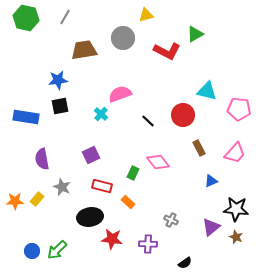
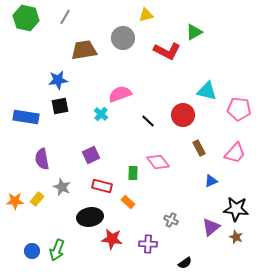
green triangle: moved 1 px left, 2 px up
green rectangle: rotated 24 degrees counterclockwise
green arrow: rotated 25 degrees counterclockwise
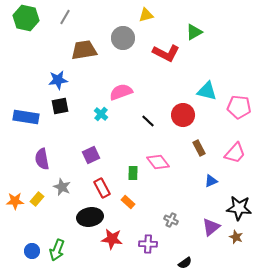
red L-shape: moved 1 px left, 2 px down
pink semicircle: moved 1 px right, 2 px up
pink pentagon: moved 2 px up
red rectangle: moved 2 px down; rotated 48 degrees clockwise
black star: moved 3 px right, 1 px up
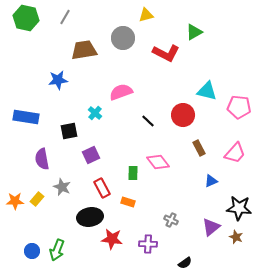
black square: moved 9 px right, 25 px down
cyan cross: moved 6 px left, 1 px up
orange rectangle: rotated 24 degrees counterclockwise
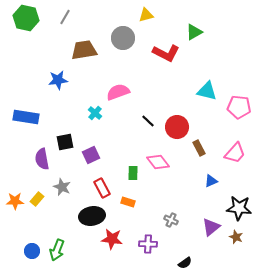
pink semicircle: moved 3 px left
red circle: moved 6 px left, 12 px down
black square: moved 4 px left, 11 px down
black ellipse: moved 2 px right, 1 px up
